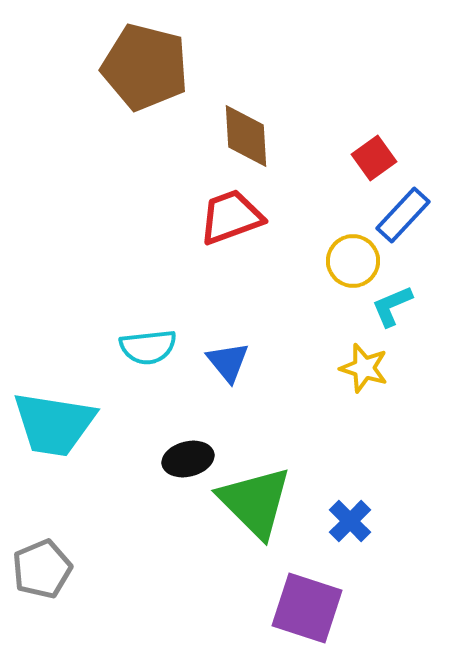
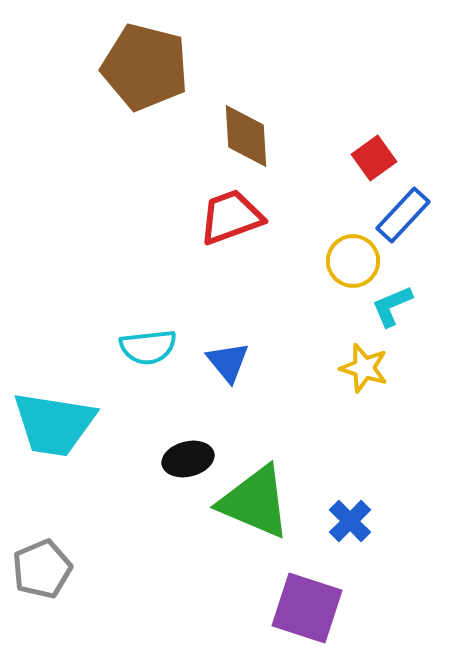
green triangle: rotated 22 degrees counterclockwise
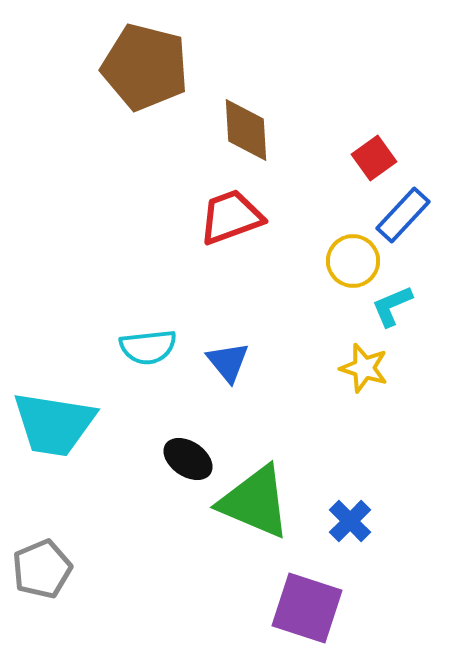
brown diamond: moved 6 px up
black ellipse: rotated 48 degrees clockwise
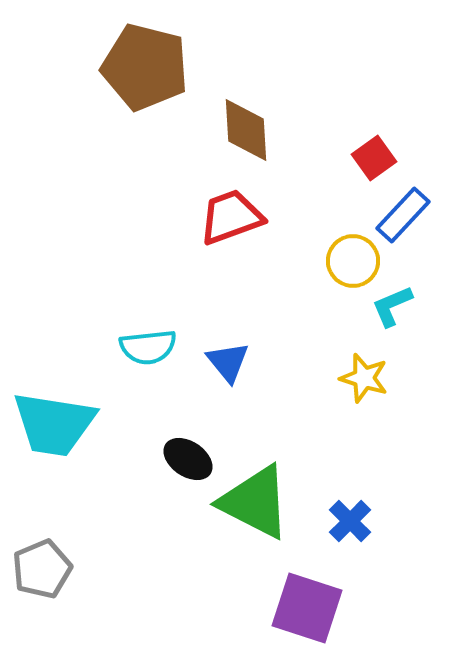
yellow star: moved 10 px down
green triangle: rotated 4 degrees clockwise
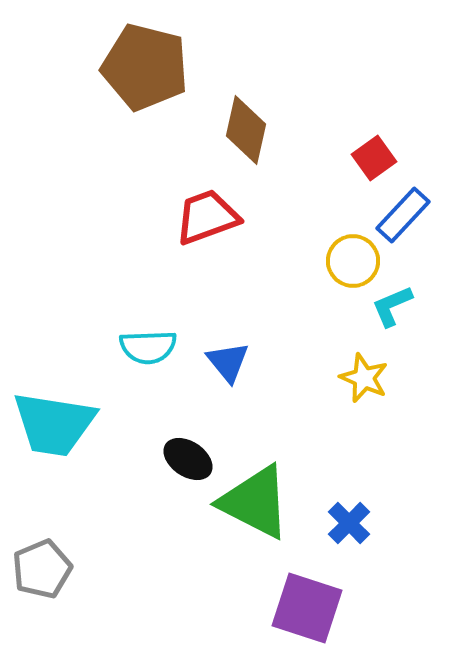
brown diamond: rotated 16 degrees clockwise
red trapezoid: moved 24 px left
cyan semicircle: rotated 4 degrees clockwise
yellow star: rotated 6 degrees clockwise
blue cross: moved 1 px left, 2 px down
